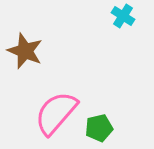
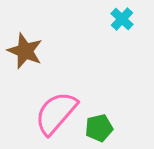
cyan cross: moved 1 px left, 3 px down; rotated 10 degrees clockwise
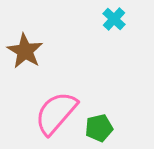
cyan cross: moved 8 px left
brown star: rotated 9 degrees clockwise
